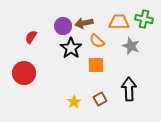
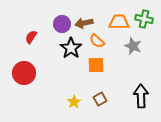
purple circle: moved 1 px left, 2 px up
gray star: moved 2 px right
black arrow: moved 12 px right, 7 px down
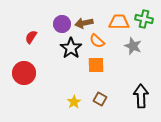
brown square: rotated 32 degrees counterclockwise
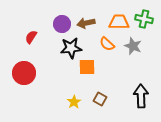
brown arrow: moved 2 px right
orange semicircle: moved 10 px right, 3 px down
black star: rotated 30 degrees clockwise
orange square: moved 9 px left, 2 px down
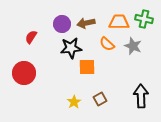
brown square: rotated 32 degrees clockwise
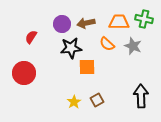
brown square: moved 3 px left, 1 px down
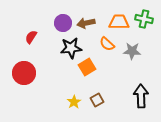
purple circle: moved 1 px right, 1 px up
gray star: moved 1 px left, 5 px down; rotated 18 degrees counterclockwise
orange square: rotated 30 degrees counterclockwise
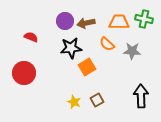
purple circle: moved 2 px right, 2 px up
red semicircle: rotated 80 degrees clockwise
yellow star: rotated 16 degrees counterclockwise
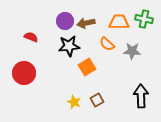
black star: moved 2 px left, 2 px up
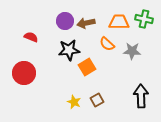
black star: moved 4 px down
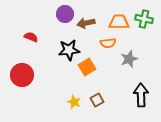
purple circle: moved 7 px up
orange semicircle: moved 1 px right, 1 px up; rotated 49 degrees counterclockwise
gray star: moved 3 px left, 8 px down; rotated 24 degrees counterclockwise
red circle: moved 2 px left, 2 px down
black arrow: moved 1 px up
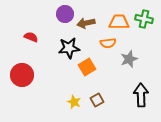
black star: moved 2 px up
